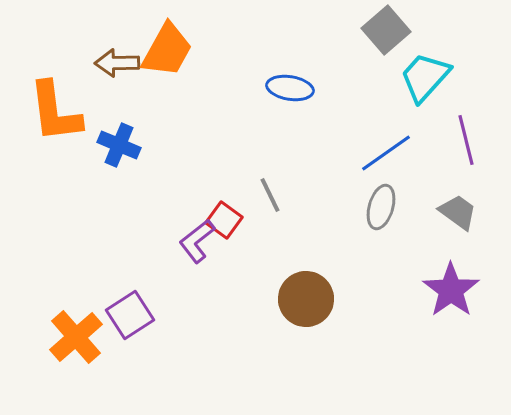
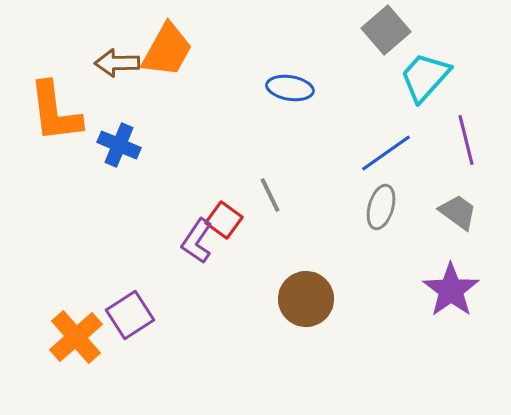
purple L-shape: rotated 18 degrees counterclockwise
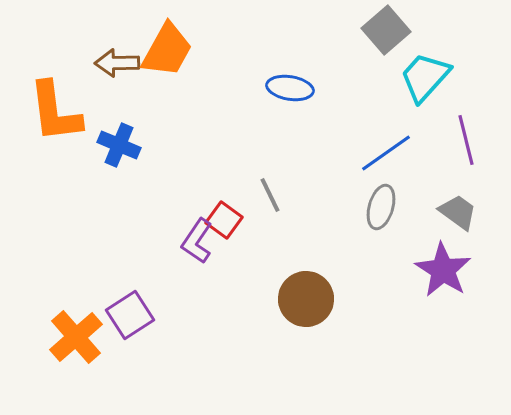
purple star: moved 8 px left, 20 px up; rotated 4 degrees counterclockwise
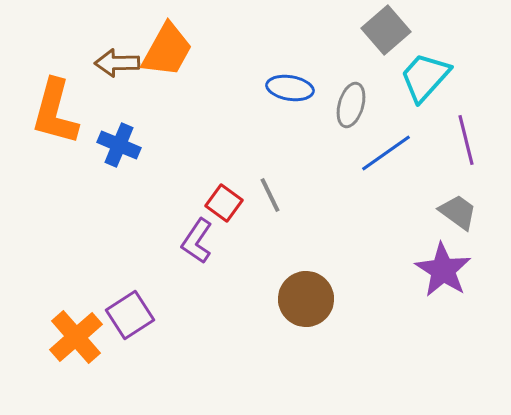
orange L-shape: rotated 22 degrees clockwise
gray ellipse: moved 30 px left, 102 px up
red square: moved 17 px up
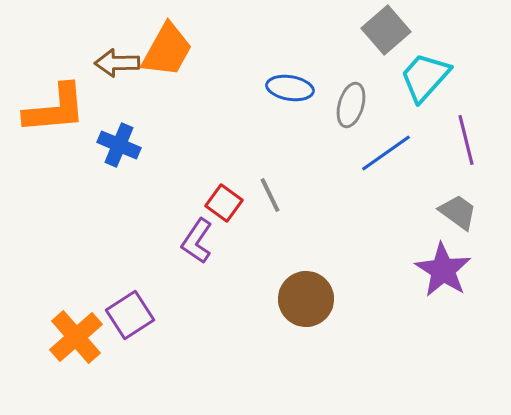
orange L-shape: moved 3 px up; rotated 110 degrees counterclockwise
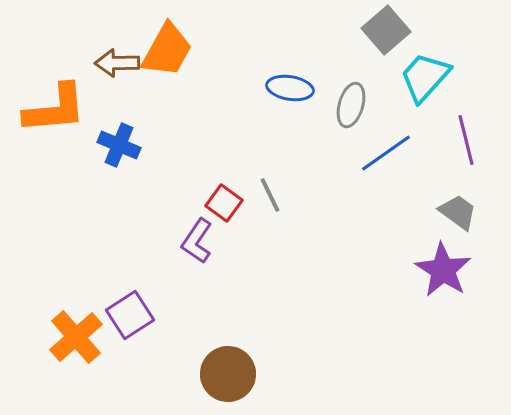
brown circle: moved 78 px left, 75 px down
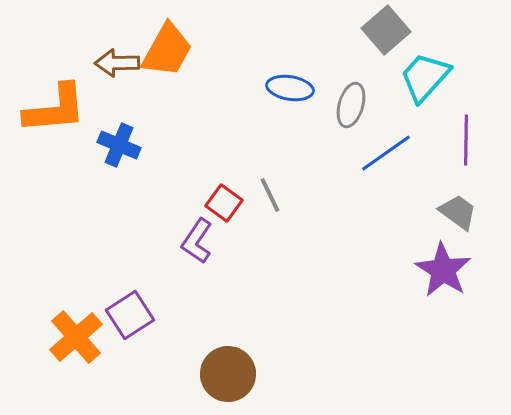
purple line: rotated 15 degrees clockwise
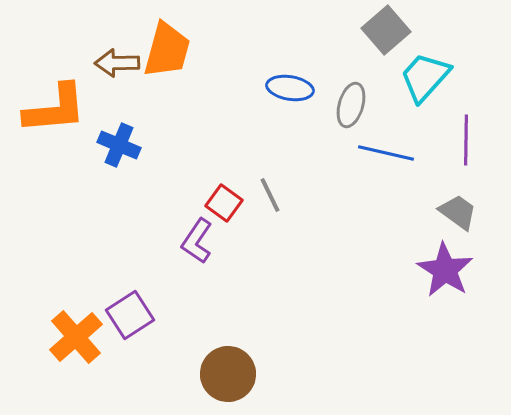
orange trapezoid: rotated 14 degrees counterclockwise
blue line: rotated 48 degrees clockwise
purple star: moved 2 px right
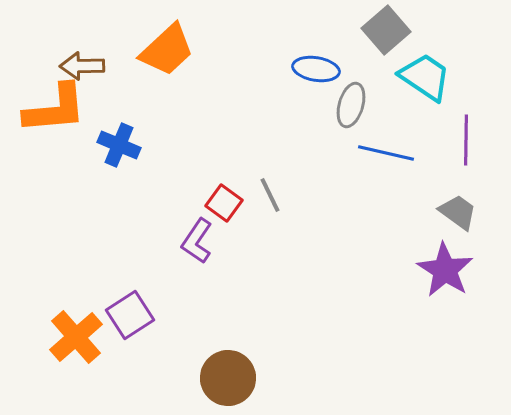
orange trapezoid: rotated 32 degrees clockwise
brown arrow: moved 35 px left, 3 px down
cyan trapezoid: rotated 82 degrees clockwise
blue ellipse: moved 26 px right, 19 px up
brown circle: moved 4 px down
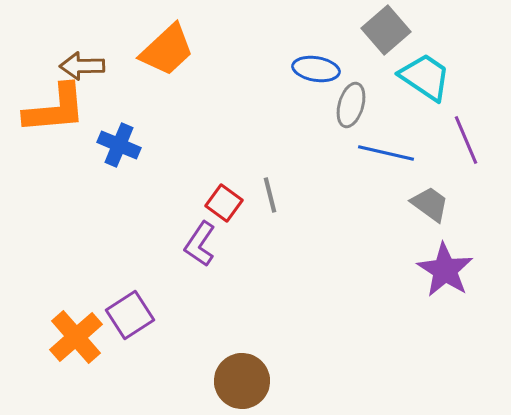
purple line: rotated 24 degrees counterclockwise
gray line: rotated 12 degrees clockwise
gray trapezoid: moved 28 px left, 8 px up
purple L-shape: moved 3 px right, 3 px down
brown circle: moved 14 px right, 3 px down
